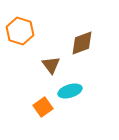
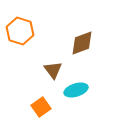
brown triangle: moved 2 px right, 5 px down
cyan ellipse: moved 6 px right, 1 px up
orange square: moved 2 px left
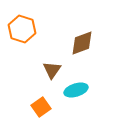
orange hexagon: moved 2 px right, 2 px up
brown triangle: moved 1 px left; rotated 12 degrees clockwise
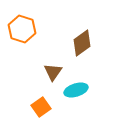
brown diamond: rotated 16 degrees counterclockwise
brown triangle: moved 1 px right, 2 px down
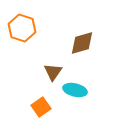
orange hexagon: moved 1 px up
brown diamond: rotated 20 degrees clockwise
cyan ellipse: moved 1 px left; rotated 30 degrees clockwise
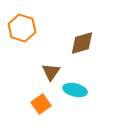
brown triangle: moved 2 px left
orange square: moved 3 px up
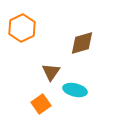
orange hexagon: rotated 16 degrees clockwise
